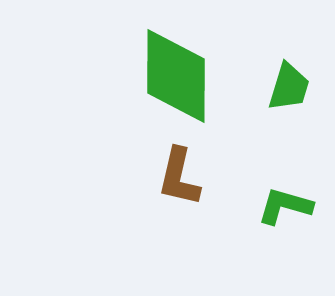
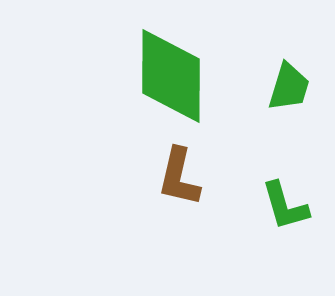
green diamond: moved 5 px left
green L-shape: rotated 122 degrees counterclockwise
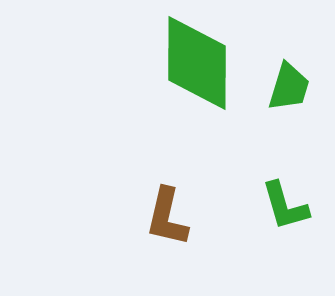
green diamond: moved 26 px right, 13 px up
brown L-shape: moved 12 px left, 40 px down
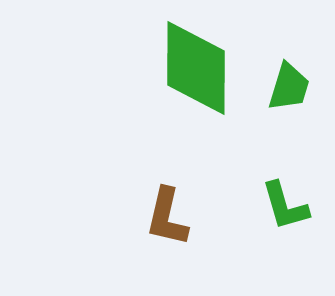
green diamond: moved 1 px left, 5 px down
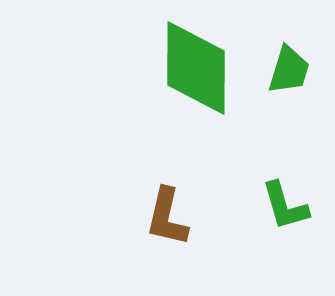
green trapezoid: moved 17 px up
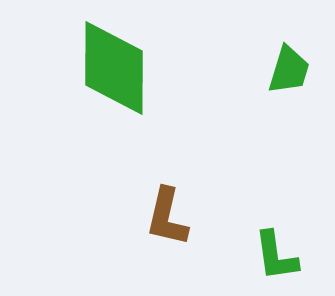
green diamond: moved 82 px left
green L-shape: moved 9 px left, 50 px down; rotated 8 degrees clockwise
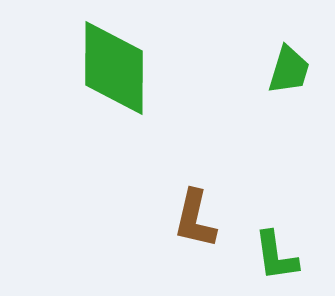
brown L-shape: moved 28 px right, 2 px down
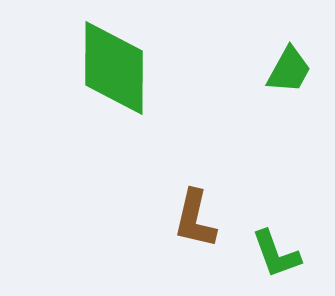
green trapezoid: rotated 12 degrees clockwise
green L-shape: moved 2 px up; rotated 12 degrees counterclockwise
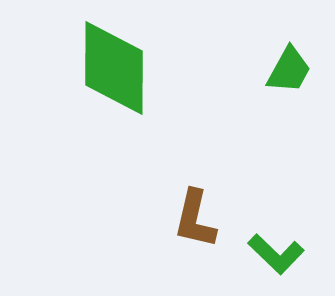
green L-shape: rotated 26 degrees counterclockwise
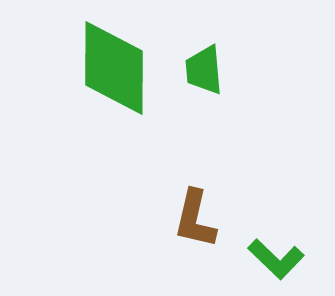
green trapezoid: moved 85 px left; rotated 146 degrees clockwise
green L-shape: moved 5 px down
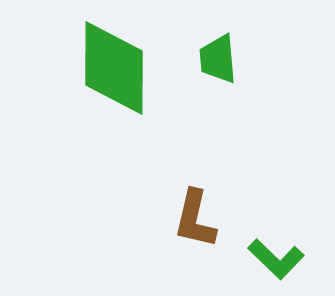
green trapezoid: moved 14 px right, 11 px up
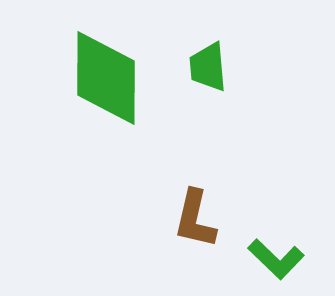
green trapezoid: moved 10 px left, 8 px down
green diamond: moved 8 px left, 10 px down
